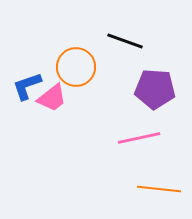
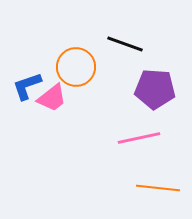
black line: moved 3 px down
orange line: moved 1 px left, 1 px up
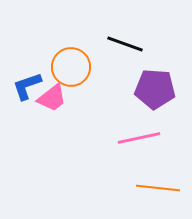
orange circle: moved 5 px left
